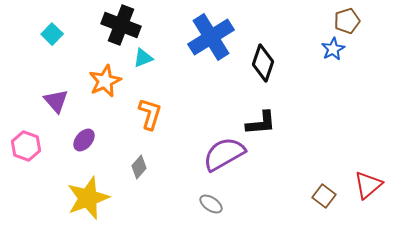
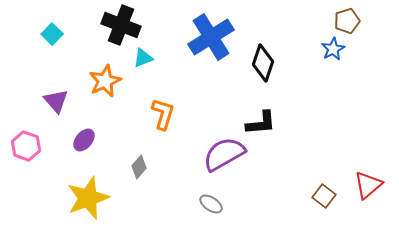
orange L-shape: moved 13 px right
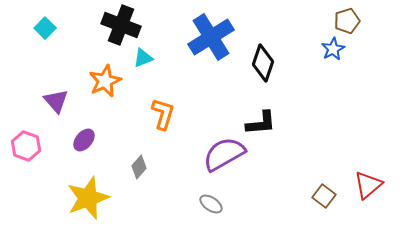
cyan square: moved 7 px left, 6 px up
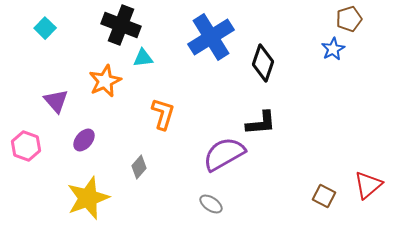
brown pentagon: moved 2 px right, 2 px up
cyan triangle: rotated 15 degrees clockwise
brown square: rotated 10 degrees counterclockwise
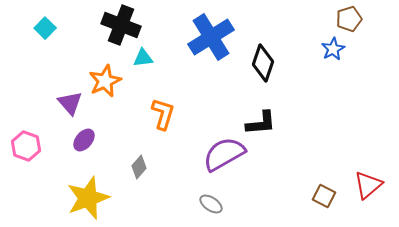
purple triangle: moved 14 px right, 2 px down
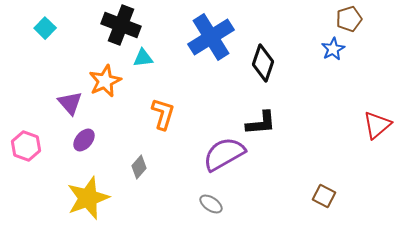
red triangle: moved 9 px right, 60 px up
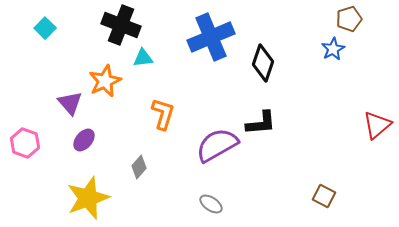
blue cross: rotated 9 degrees clockwise
pink hexagon: moved 1 px left, 3 px up
purple semicircle: moved 7 px left, 9 px up
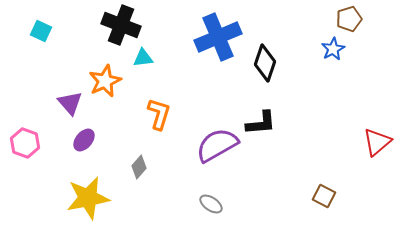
cyan square: moved 4 px left, 3 px down; rotated 20 degrees counterclockwise
blue cross: moved 7 px right
black diamond: moved 2 px right
orange L-shape: moved 4 px left
red triangle: moved 17 px down
yellow star: rotated 9 degrees clockwise
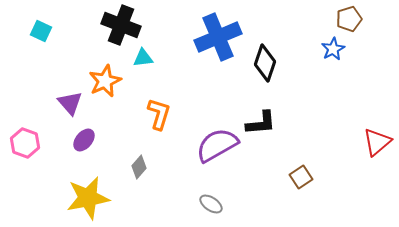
brown square: moved 23 px left, 19 px up; rotated 30 degrees clockwise
